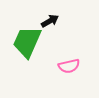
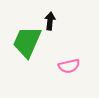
black arrow: rotated 54 degrees counterclockwise
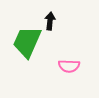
pink semicircle: rotated 15 degrees clockwise
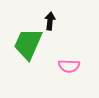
green trapezoid: moved 1 px right, 2 px down
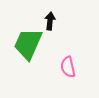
pink semicircle: moved 1 px left, 1 px down; rotated 75 degrees clockwise
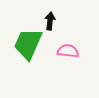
pink semicircle: moved 16 px up; rotated 110 degrees clockwise
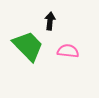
green trapezoid: moved 2 px down; rotated 112 degrees clockwise
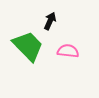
black arrow: rotated 18 degrees clockwise
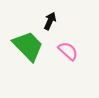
pink semicircle: rotated 35 degrees clockwise
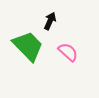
pink semicircle: moved 1 px down
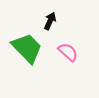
green trapezoid: moved 1 px left, 2 px down
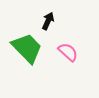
black arrow: moved 2 px left
